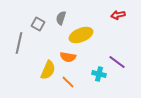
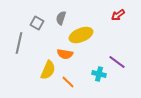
red arrow: rotated 24 degrees counterclockwise
gray square: moved 1 px left, 1 px up
orange semicircle: moved 3 px left, 3 px up
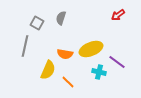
yellow ellipse: moved 10 px right, 14 px down
gray line: moved 6 px right, 3 px down
cyan cross: moved 2 px up
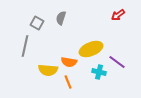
orange semicircle: moved 4 px right, 8 px down
yellow semicircle: rotated 72 degrees clockwise
orange line: rotated 24 degrees clockwise
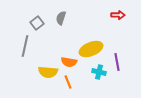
red arrow: rotated 144 degrees counterclockwise
gray square: rotated 24 degrees clockwise
purple line: rotated 42 degrees clockwise
yellow semicircle: moved 2 px down
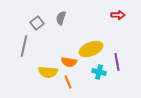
gray line: moved 1 px left
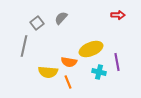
gray semicircle: rotated 24 degrees clockwise
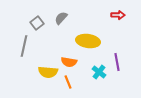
yellow ellipse: moved 3 px left, 8 px up; rotated 30 degrees clockwise
cyan cross: rotated 24 degrees clockwise
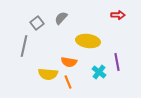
yellow semicircle: moved 2 px down
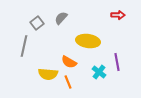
orange semicircle: rotated 21 degrees clockwise
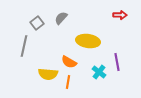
red arrow: moved 2 px right
orange line: rotated 32 degrees clockwise
